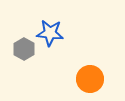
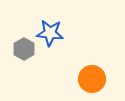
orange circle: moved 2 px right
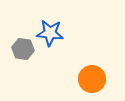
gray hexagon: moved 1 px left; rotated 20 degrees counterclockwise
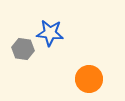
orange circle: moved 3 px left
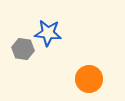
blue star: moved 2 px left
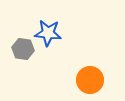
orange circle: moved 1 px right, 1 px down
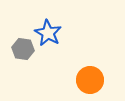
blue star: rotated 24 degrees clockwise
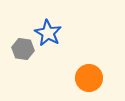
orange circle: moved 1 px left, 2 px up
